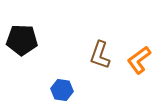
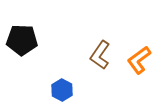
brown L-shape: rotated 16 degrees clockwise
blue hexagon: rotated 20 degrees clockwise
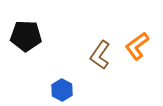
black pentagon: moved 4 px right, 4 px up
orange L-shape: moved 2 px left, 14 px up
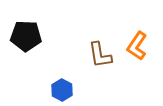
orange L-shape: rotated 20 degrees counterclockwise
brown L-shape: rotated 44 degrees counterclockwise
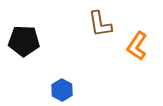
black pentagon: moved 2 px left, 5 px down
brown L-shape: moved 31 px up
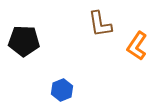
blue hexagon: rotated 10 degrees clockwise
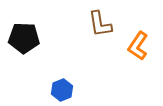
black pentagon: moved 3 px up
orange L-shape: moved 1 px right
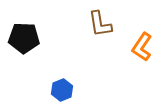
orange L-shape: moved 4 px right, 1 px down
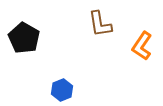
black pentagon: rotated 28 degrees clockwise
orange L-shape: moved 1 px up
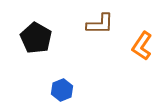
brown L-shape: rotated 80 degrees counterclockwise
black pentagon: moved 12 px right
